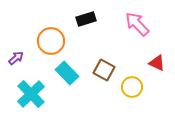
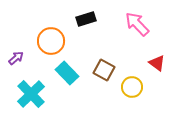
red triangle: rotated 12 degrees clockwise
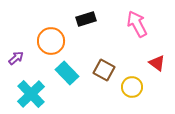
pink arrow: rotated 16 degrees clockwise
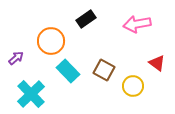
black rectangle: rotated 18 degrees counterclockwise
pink arrow: rotated 72 degrees counterclockwise
cyan rectangle: moved 1 px right, 2 px up
yellow circle: moved 1 px right, 1 px up
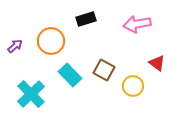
black rectangle: rotated 18 degrees clockwise
purple arrow: moved 1 px left, 12 px up
cyan rectangle: moved 2 px right, 4 px down
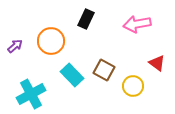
black rectangle: rotated 48 degrees counterclockwise
cyan rectangle: moved 2 px right
cyan cross: rotated 16 degrees clockwise
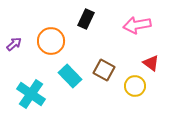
pink arrow: moved 1 px down
purple arrow: moved 1 px left, 2 px up
red triangle: moved 6 px left
cyan rectangle: moved 2 px left, 1 px down
yellow circle: moved 2 px right
cyan cross: rotated 28 degrees counterclockwise
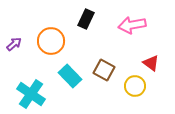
pink arrow: moved 5 px left
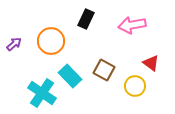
cyan cross: moved 11 px right, 1 px up
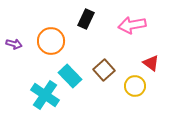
purple arrow: rotated 56 degrees clockwise
brown square: rotated 20 degrees clockwise
cyan cross: moved 3 px right, 2 px down
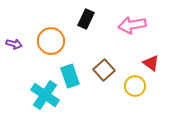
cyan rectangle: rotated 25 degrees clockwise
